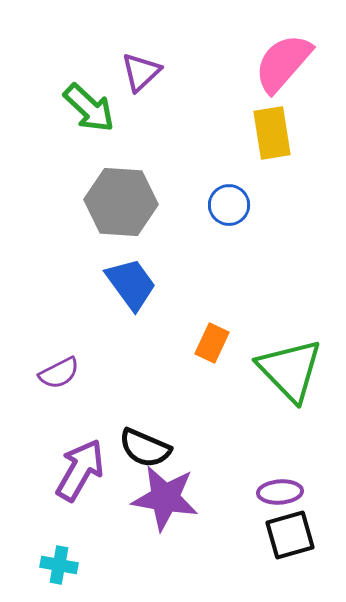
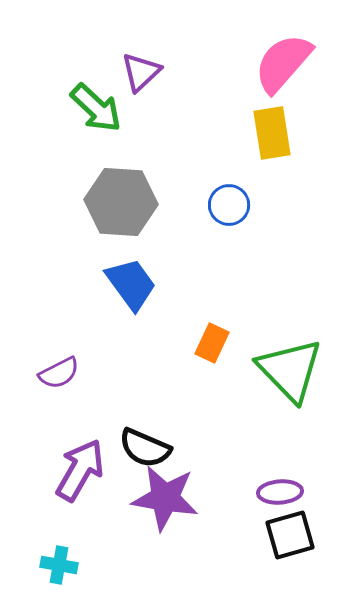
green arrow: moved 7 px right
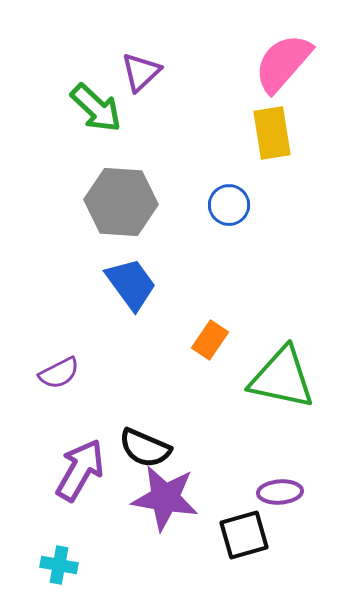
orange rectangle: moved 2 px left, 3 px up; rotated 9 degrees clockwise
green triangle: moved 8 px left, 8 px down; rotated 34 degrees counterclockwise
black square: moved 46 px left
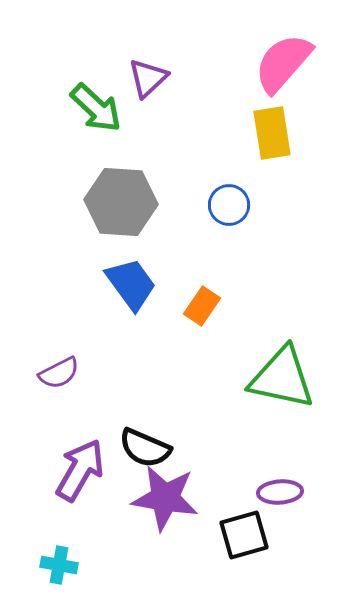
purple triangle: moved 7 px right, 6 px down
orange rectangle: moved 8 px left, 34 px up
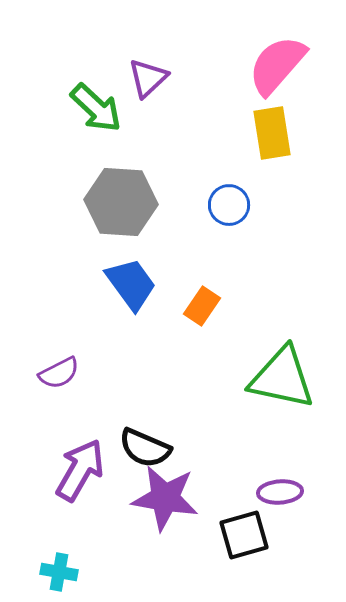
pink semicircle: moved 6 px left, 2 px down
cyan cross: moved 7 px down
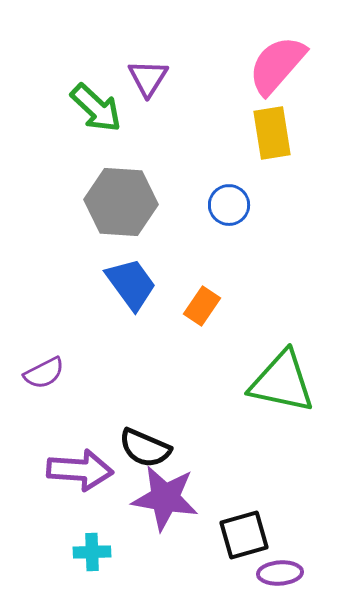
purple triangle: rotated 15 degrees counterclockwise
purple semicircle: moved 15 px left
green triangle: moved 4 px down
purple arrow: rotated 64 degrees clockwise
purple ellipse: moved 81 px down
cyan cross: moved 33 px right, 20 px up; rotated 12 degrees counterclockwise
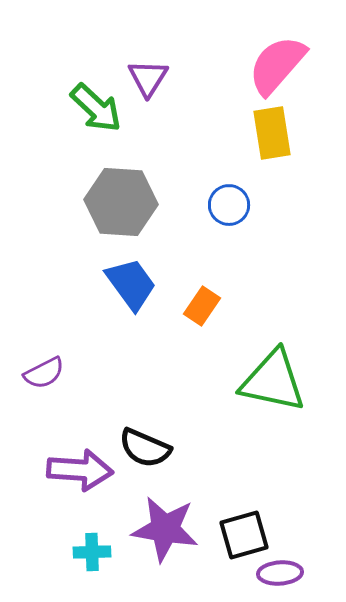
green triangle: moved 9 px left, 1 px up
purple star: moved 31 px down
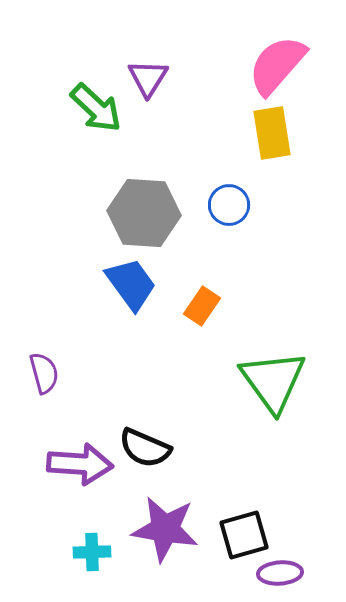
gray hexagon: moved 23 px right, 11 px down
purple semicircle: rotated 78 degrees counterclockwise
green triangle: rotated 42 degrees clockwise
purple arrow: moved 6 px up
